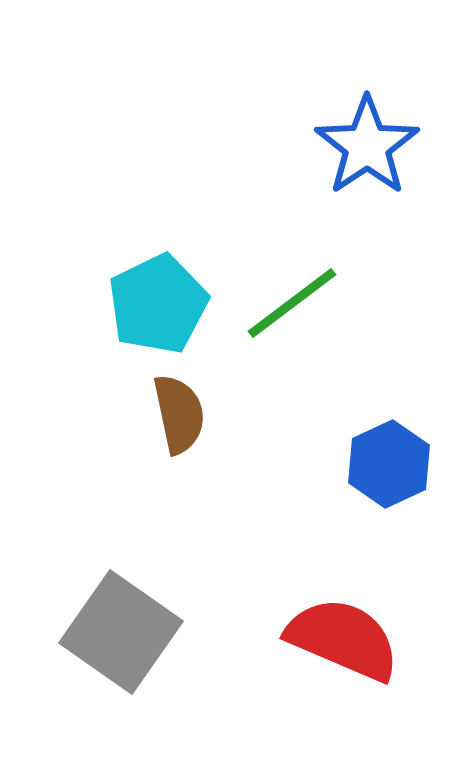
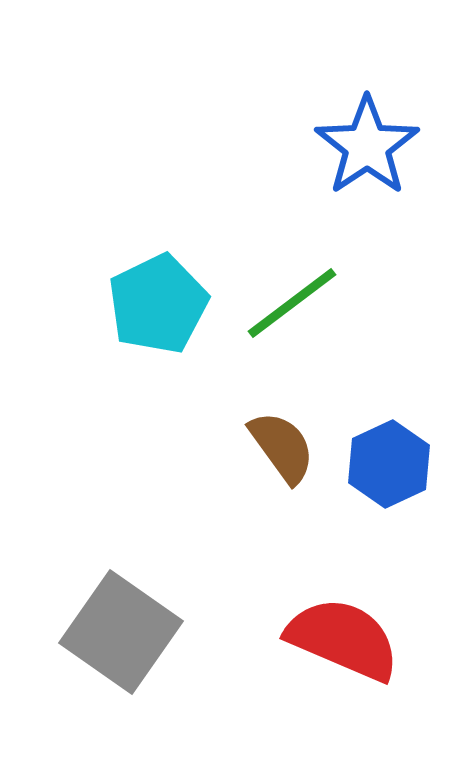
brown semicircle: moved 103 px right, 33 px down; rotated 24 degrees counterclockwise
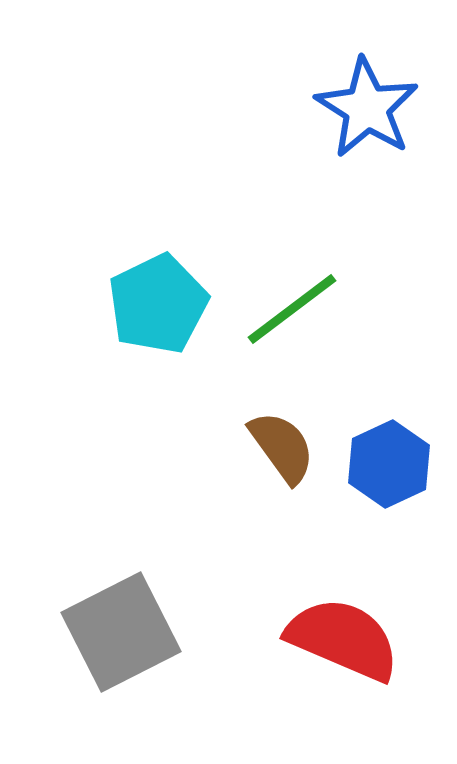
blue star: moved 38 px up; rotated 6 degrees counterclockwise
green line: moved 6 px down
gray square: rotated 28 degrees clockwise
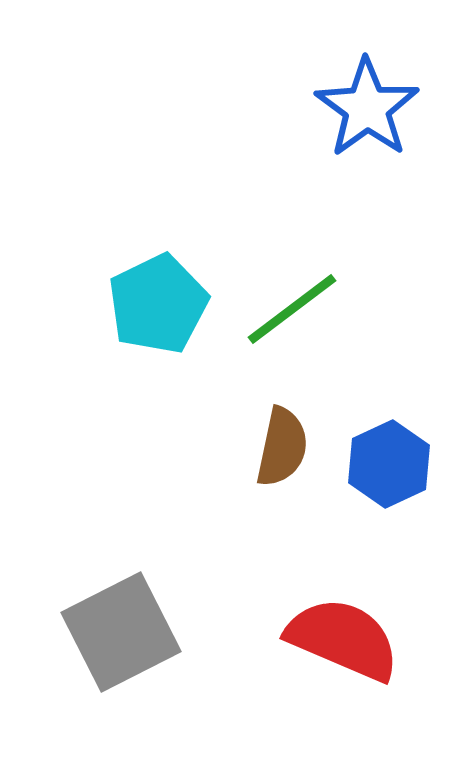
blue star: rotated 4 degrees clockwise
brown semicircle: rotated 48 degrees clockwise
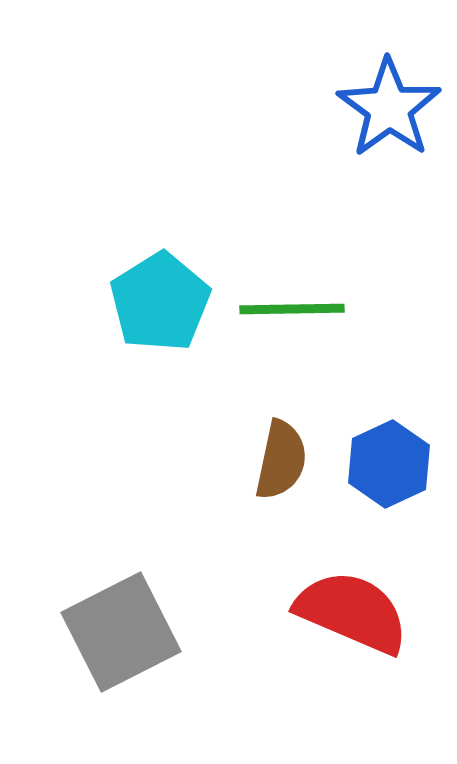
blue star: moved 22 px right
cyan pentagon: moved 2 px right, 2 px up; rotated 6 degrees counterclockwise
green line: rotated 36 degrees clockwise
brown semicircle: moved 1 px left, 13 px down
red semicircle: moved 9 px right, 27 px up
